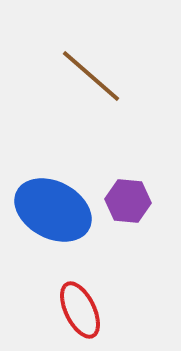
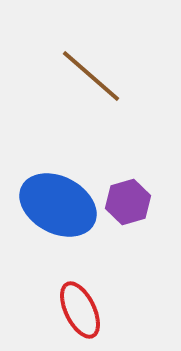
purple hexagon: moved 1 px down; rotated 21 degrees counterclockwise
blue ellipse: moved 5 px right, 5 px up
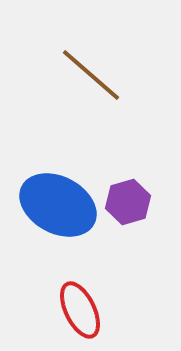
brown line: moved 1 px up
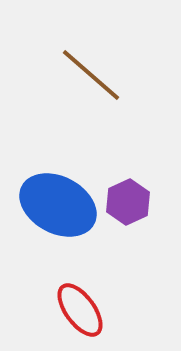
purple hexagon: rotated 9 degrees counterclockwise
red ellipse: rotated 10 degrees counterclockwise
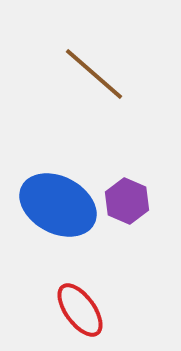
brown line: moved 3 px right, 1 px up
purple hexagon: moved 1 px left, 1 px up; rotated 12 degrees counterclockwise
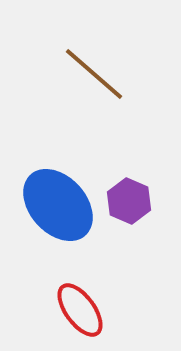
purple hexagon: moved 2 px right
blue ellipse: rotated 20 degrees clockwise
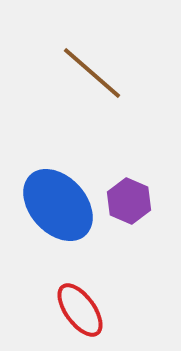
brown line: moved 2 px left, 1 px up
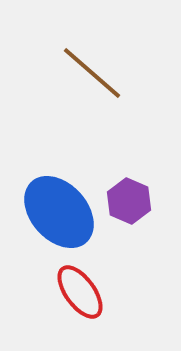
blue ellipse: moved 1 px right, 7 px down
red ellipse: moved 18 px up
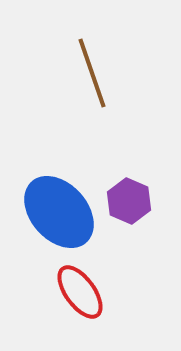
brown line: rotated 30 degrees clockwise
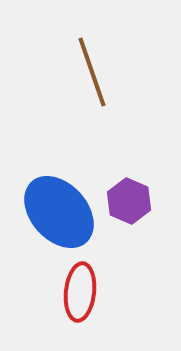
brown line: moved 1 px up
red ellipse: rotated 42 degrees clockwise
